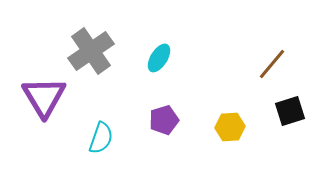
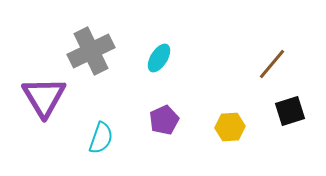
gray cross: rotated 9 degrees clockwise
purple pentagon: rotated 8 degrees counterclockwise
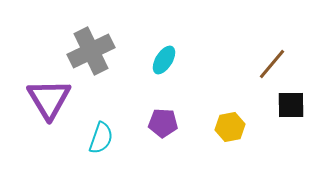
cyan ellipse: moved 5 px right, 2 px down
purple triangle: moved 5 px right, 2 px down
black square: moved 1 px right, 6 px up; rotated 16 degrees clockwise
purple pentagon: moved 1 px left, 3 px down; rotated 28 degrees clockwise
yellow hexagon: rotated 8 degrees counterclockwise
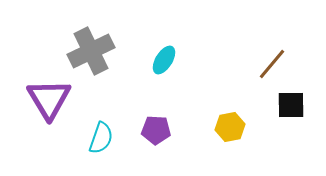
purple pentagon: moved 7 px left, 7 px down
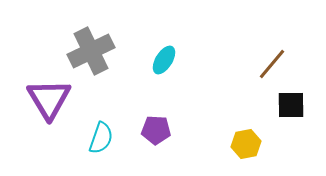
yellow hexagon: moved 16 px right, 17 px down
